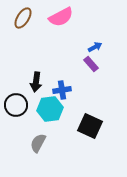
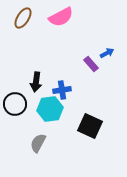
blue arrow: moved 12 px right, 6 px down
black circle: moved 1 px left, 1 px up
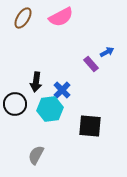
blue arrow: moved 1 px up
blue cross: rotated 36 degrees counterclockwise
black square: rotated 20 degrees counterclockwise
gray semicircle: moved 2 px left, 12 px down
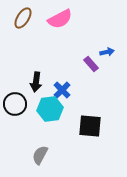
pink semicircle: moved 1 px left, 2 px down
blue arrow: rotated 16 degrees clockwise
gray semicircle: moved 4 px right
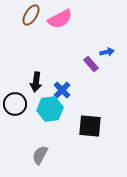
brown ellipse: moved 8 px right, 3 px up
